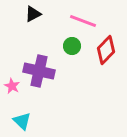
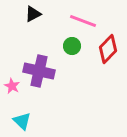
red diamond: moved 2 px right, 1 px up
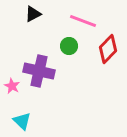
green circle: moved 3 px left
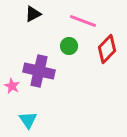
red diamond: moved 1 px left
cyan triangle: moved 6 px right, 1 px up; rotated 12 degrees clockwise
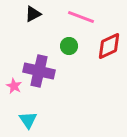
pink line: moved 2 px left, 4 px up
red diamond: moved 2 px right, 3 px up; rotated 20 degrees clockwise
pink star: moved 2 px right
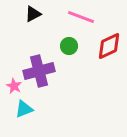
purple cross: rotated 28 degrees counterclockwise
cyan triangle: moved 4 px left, 11 px up; rotated 42 degrees clockwise
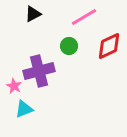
pink line: moved 3 px right; rotated 52 degrees counterclockwise
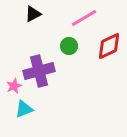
pink line: moved 1 px down
pink star: rotated 21 degrees clockwise
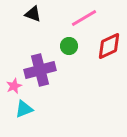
black triangle: rotated 48 degrees clockwise
purple cross: moved 1 px right, 1 px up
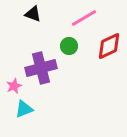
purple cross: moved 1 px right, 2 px up
